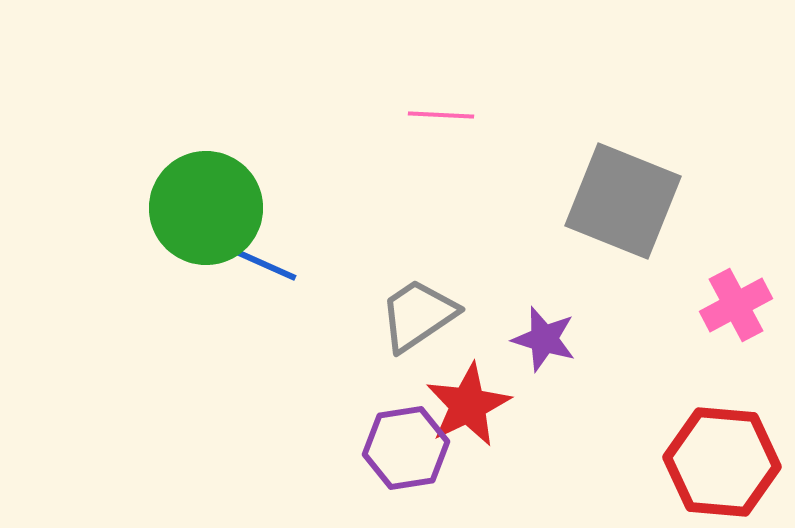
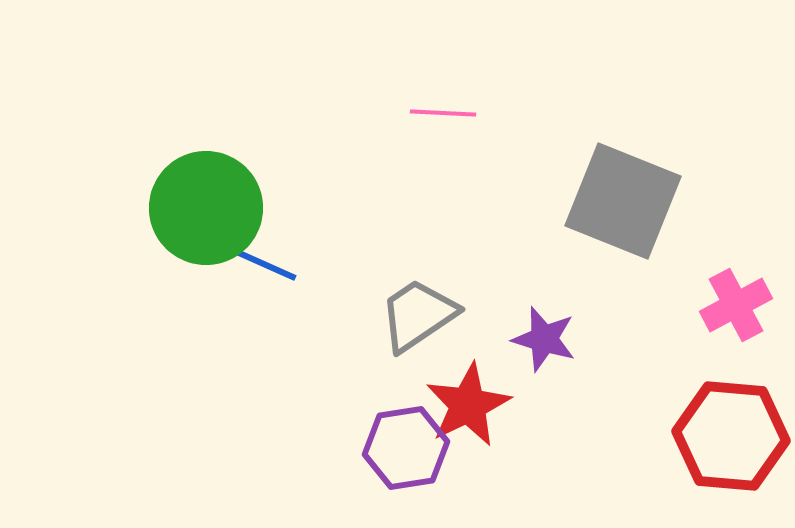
pink line: moved 2 px right, 2 px up
red hexagon: moved 9 px right, 26 px up
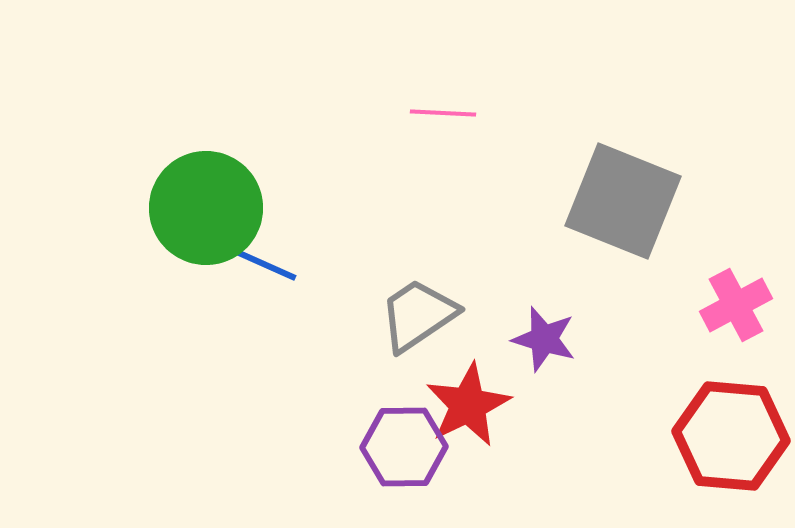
purple hexagon: moved 2 px left, 1 px up; rotated 8 degrees clockwise
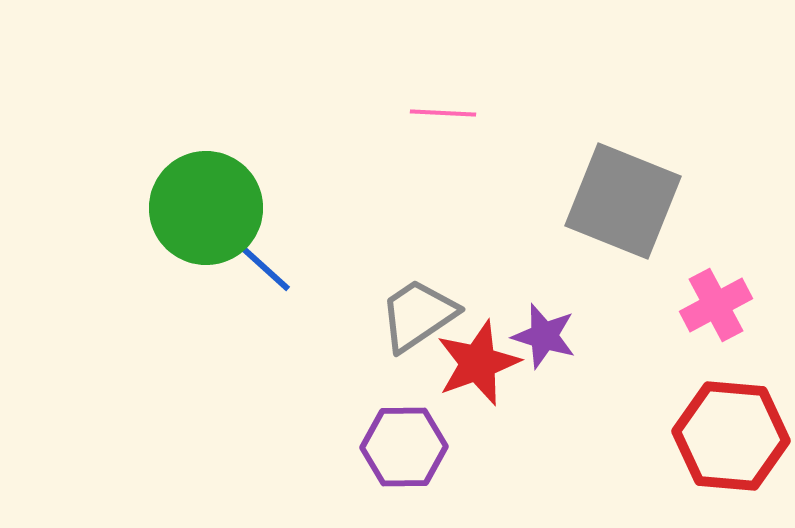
blue line: rotated 18 degrees clockwise
pink cross: moved 20 px left
purple star: moved 3 px up
red star: moved 10 px right, 42 px up; rotated 6 degrees clockwise
